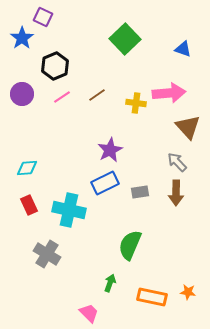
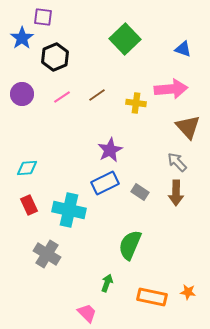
purple square: rotated 18 degrees counterclockwise
black hexagon: moved 9 px up
pink arrow: moved 2 px right, 4 px up
gray rectangle: rotated 42 degrees clockwise
green arrow: moved 3 px left
pink trapezoid: moved 2 px left
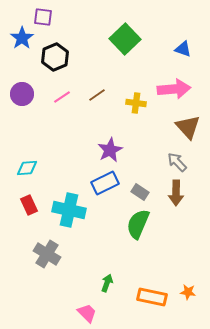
pink arrow: moved 3 px right
green semicircle: moved 8 px right, 21 px up
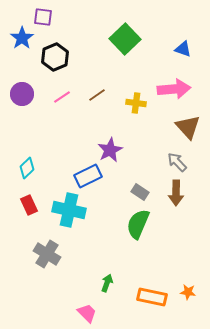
cyan diamond: rotated 40 degrees counterclockwise
blue rectangle: moved 17 px left, 7 px up
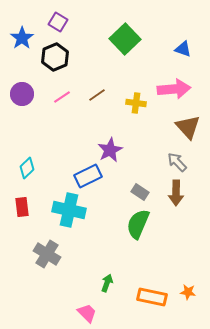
purple square: moved 15 px right, 5 px down; rotated 24 degrees clockwise
red rectangle: moved 7 px left, 2 px down; rotated 18 degrees clockwise
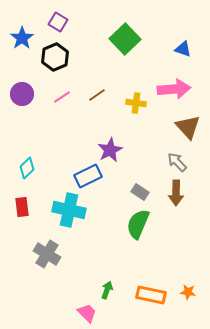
green arrow: moved 7 px down
orange rectangle: moved 1 px left, 2 px up
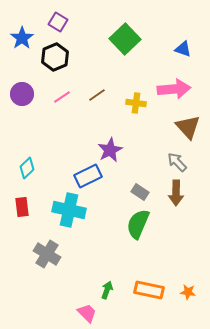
orange rectangle: moved 2 px left, 5 px up
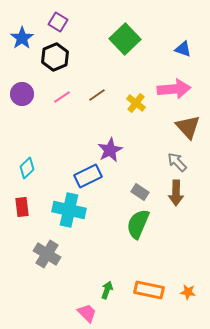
yellow cross: rotated 30 degrees clockwise
